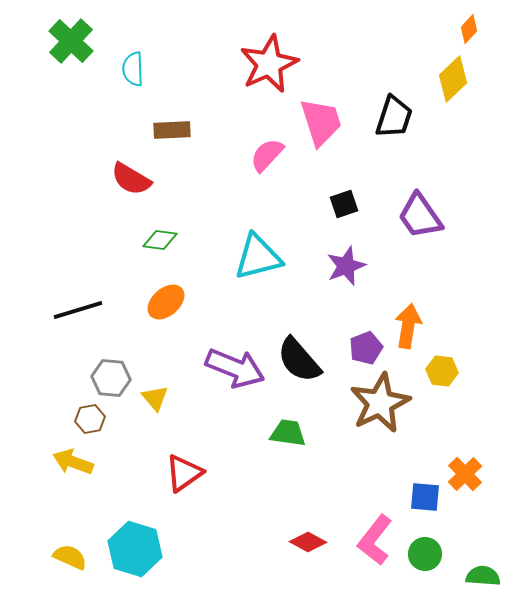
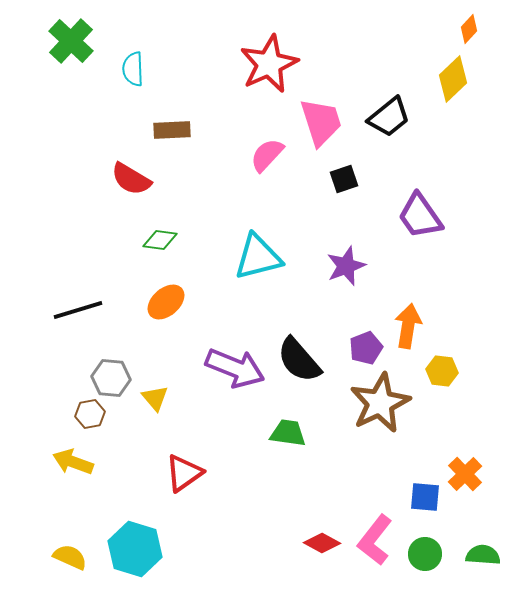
black trapezoid: moved 5 px left; rotated 33 degrees clockwise
black square: moved 25 px up
brown hexagon: moved 5 px up
red diamond: moved 14 px right, 1 px down
green semicircle: moved 21 px up
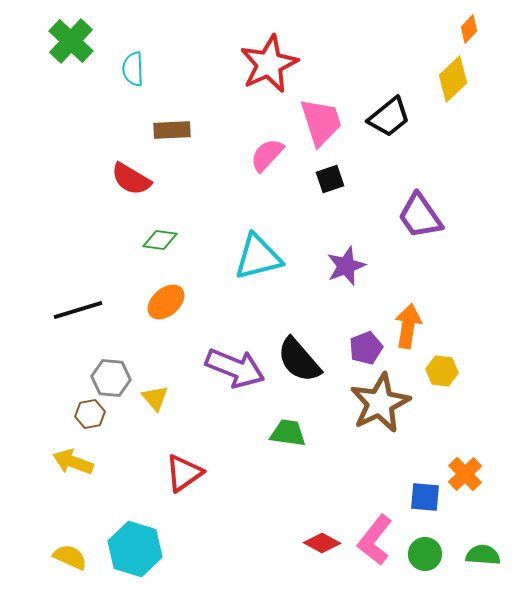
black square: moved 14 px left
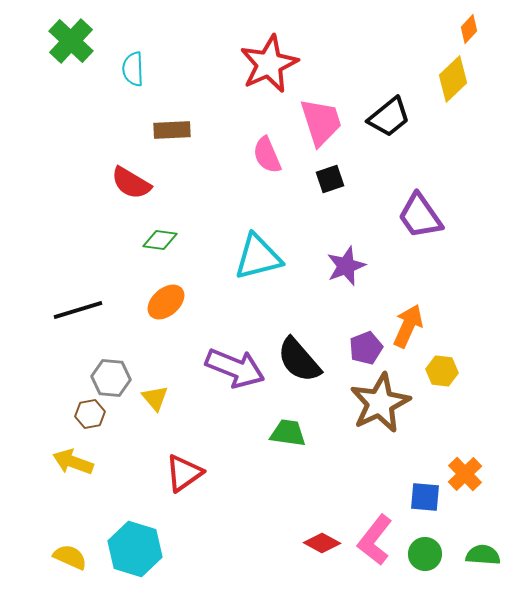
pink semicircle: rotated 66 degrees counterclockwise
red semicircle: moved 4 px down
orange arrow: rotated 15 degrees clockwise
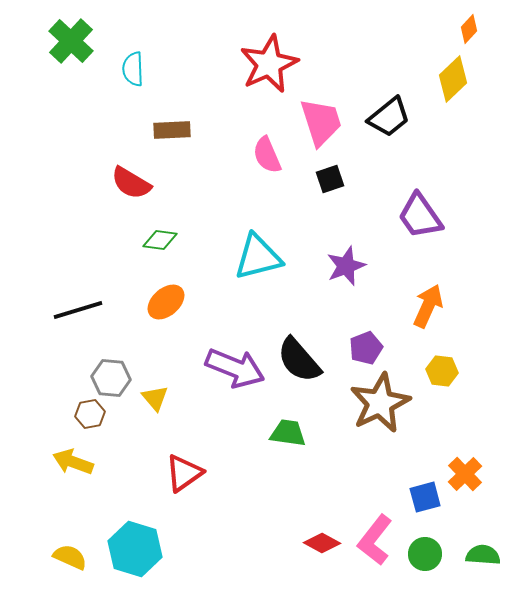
orange arrow: moved 20 px right, 20 px up
blue square: rotated 20 degrees counterclockwise
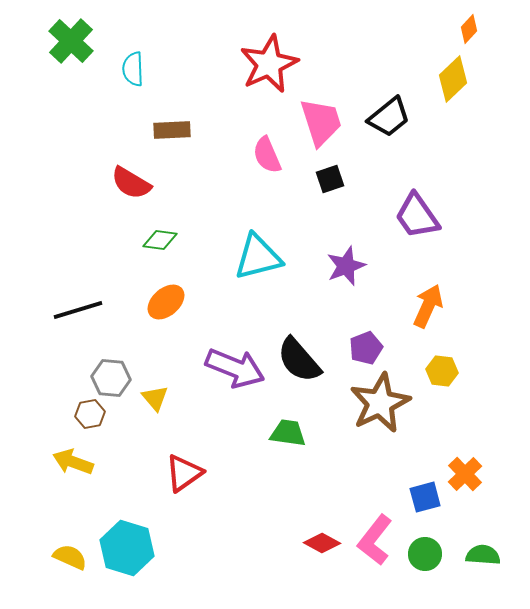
purple trapezoid: moved 3 px left
cyan hexagon: moved 8 px left, 1 px up
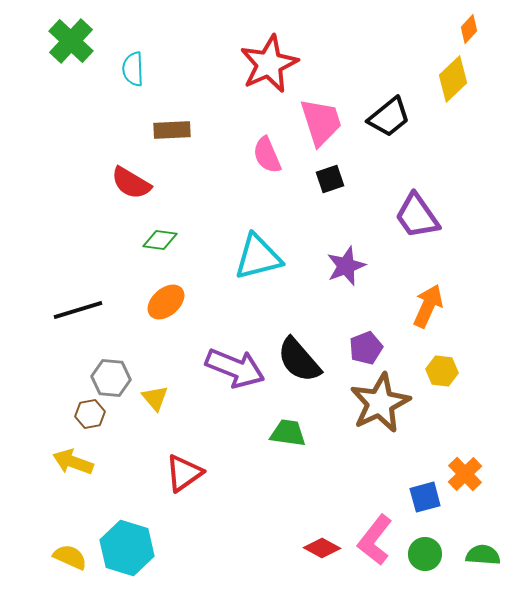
red diamond: moved 5 px down
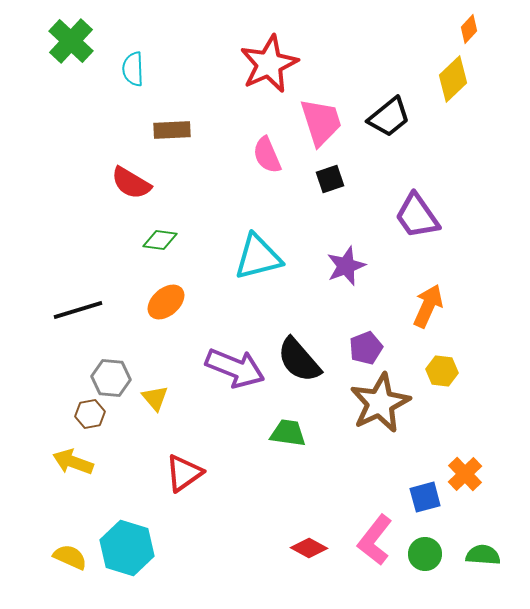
red diamond: moved 13 px left
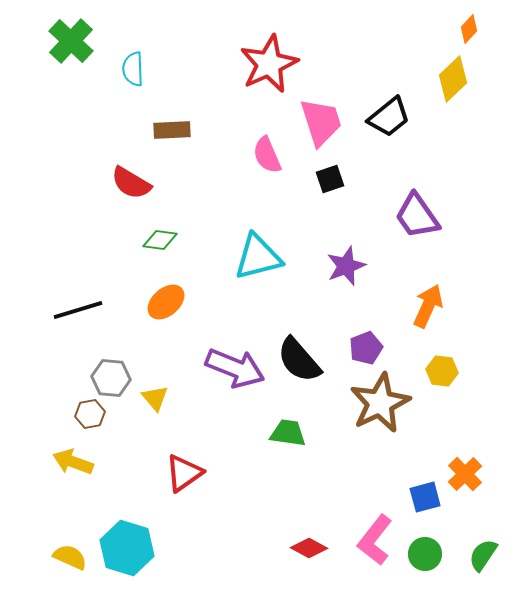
green semicircle: rotated 60 degrees counterclockwise
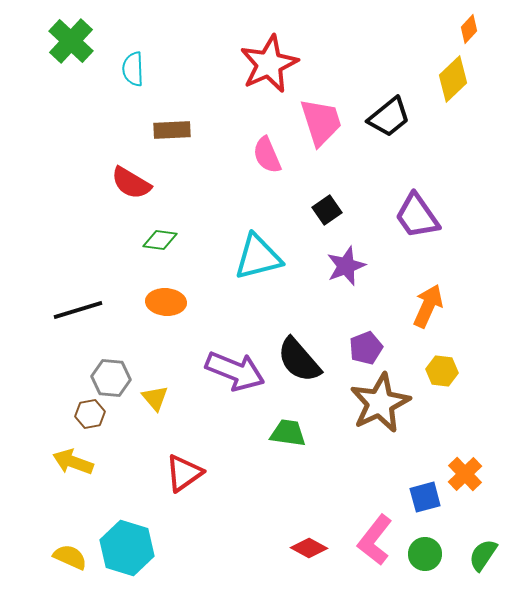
black square: moved 3 px left, 31 px down; rotated 16 degrees counterclockwise
orange ellipse: rotated 45 degrees clockwise
purple arrow: moved 3 px down
